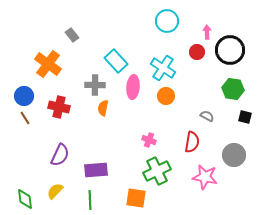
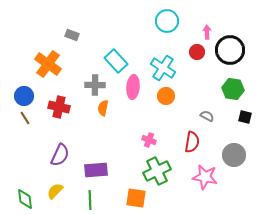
gray rectangle: rotated 32 degrees counterclockwise
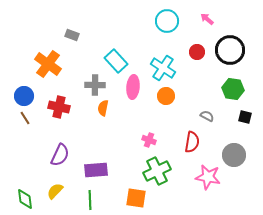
pink arrow: moved 13 px up; rotated 48 degrees counterclockwise
pink star: moved 3 px right
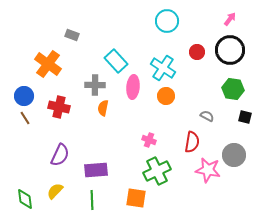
pink arrow: moved 23 px right; rotated 88 degrees clockwise
pink star: moved 7 px up
green line: moved 2 px right
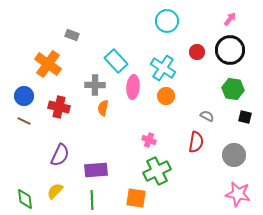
brown line: moved 1 px left, 3 px down; rotated 32 degrees counterclockwise
red semicircle: moved 4 px right
pink star: moved 30 px right, 24 px down
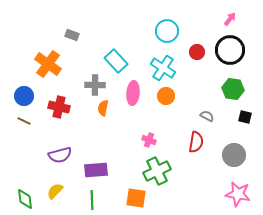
cyan circle: moved 10 px down
pink ellipse: moved 6 px down
purple semicircle: rotated 50 degrees clockwise
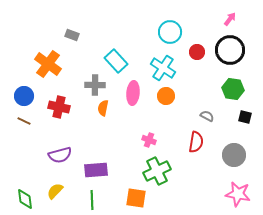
cyan circle: moved 3 px right, 1 px down
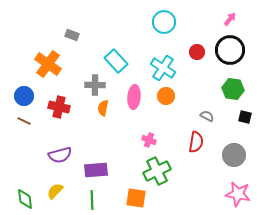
cyan circle: moved 6 px left, 10 px up
pink ellipse: moved 1 px right, 4 px down
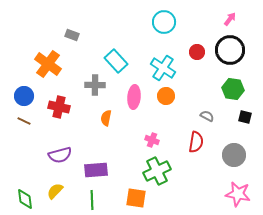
orange semicircle: moved 3 px right, 10 px down
pink cross: moved 3 px right
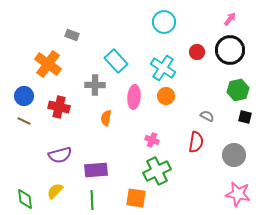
green hexagon: moved 5 px right, 1 px down; rotated 20 degrees counterclockwise
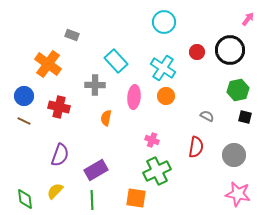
pink arrow: moved 18 px right
red semicircle: moved 5 px down
purple semicircle: rotated 55 degrees counterclockwise
purple rectangle: rotated 25 degrees counterclockwise
